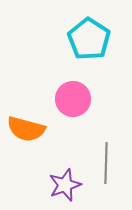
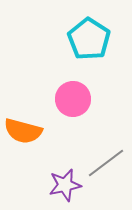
orange semicircle: moved 3 px left, 2 px down
gray line: rotated 51 degrees clockwise
purple star: rotated 8 degrees clockwise
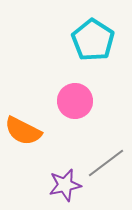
cyan pentagon: moved 4 px right, 1 px down
pink circle: moved 2 px right, 2 px down
orange semicircle: rotated 12 degrees clockwise
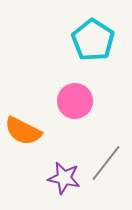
gray line: rotated 15 degrees counterclockwise
purple star: moved 1 px left, 7 px up; rotated 24 degrees clockwise
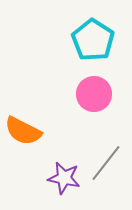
pink circle: moved 19 px right, 7 px up
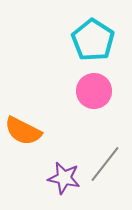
pink circle: moved 3 px up
gray line: moved 1 px left, 1 px down
